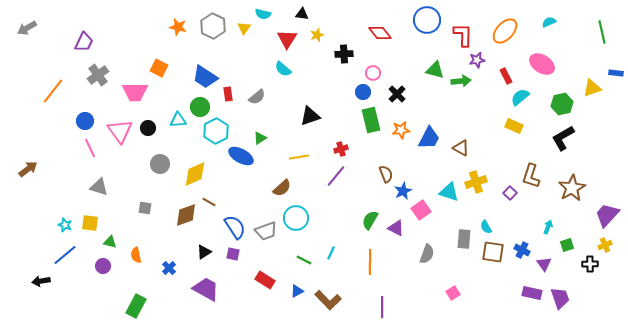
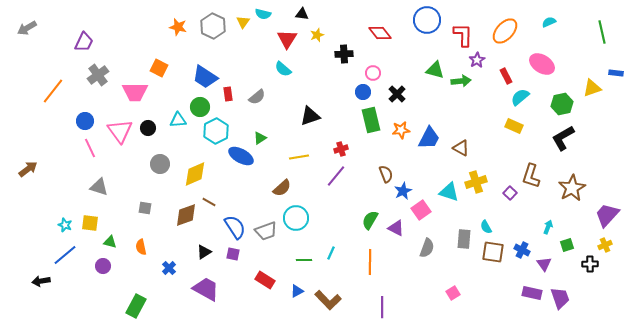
yellow triangle at (244, 28): moved 1 px left, 6 px up
purple star at (477, 60): rotated 21 degrees counterclockwise
gray semicircle at (427, 254): moved 6 px up
orange semicircle at (136, 255): moved 5 px right, 8 px up
green line at (304, 260): rotated 28 degrees counterclockwise
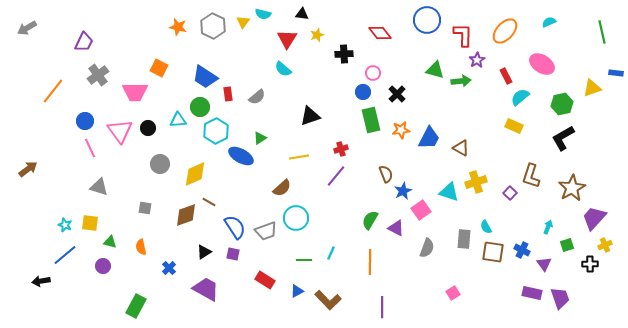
purple trapezoid at (607, 215): moved 13 px left, 3 px down
